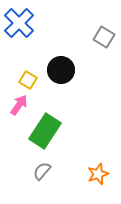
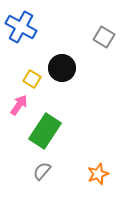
blue cross: moved 2 px right, 4 px down; rotated 16 degrees counterclockwise
black circle: moved 1 px right, 2 px up
yellow square: moved 4 px right, 1 px up
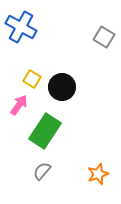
black circle: moved 19 px down
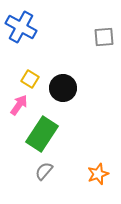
gray square: rotated 35 degrees counterclockwise
yellow square: moved 2 px left
black circle: moved 1 px right, 1 px down
green rectangle: moved 3 px left, 3 px down
gray semicircle: moved 2 px right
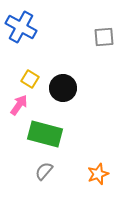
green rectangle: moved 3 px right; rotated 72 degrees clockwise
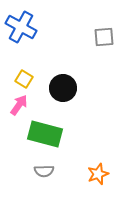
yellow square: moved 6 px left
gray semicircle: rotated 132 degrees counterclockwise
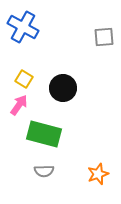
blue cross: moved 2 px right
green rectangle: moved 1 px left
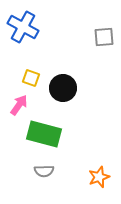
yellow square: moved 7 px right, 1 px up; rotated 12 degrees counterclockwise
orange star: moved 1 px right, 3 px down
